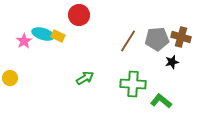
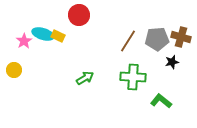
yellow circle: moved 4 px right, 8 px up
green cross: moved 7 px up
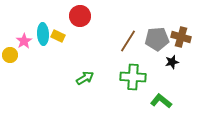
red circle: moved 1 px right, 1 px down
cyan ellipse: rotated 70 degrees clockwise
yellow circle: moved 4 px left, 15 px up
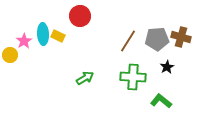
black star: moved 5 px left, 5 px down; rotated 16 degrees counterclockwise
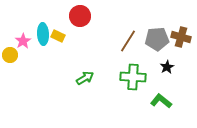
pink star: moved 1 px left
